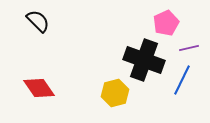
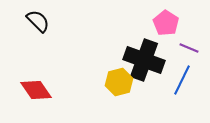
pink pentagon: rotated 15 degrees counterclockwise
purple line: rotated 36 degrees clockwise
red diamond: moved 3 px left, 2 px down
yellow hexagon: moved 4 px right, 11 px up
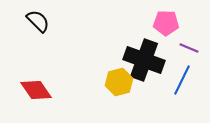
pink pentagon: rotated 30 degrees counterclockwise
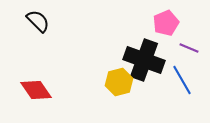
pink pentagon: rotated 25 degrees counterclockwise
blue line: rotated 56 degrees counterclockwise
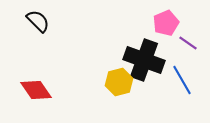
purple line: moved 1 px left, 5 px up; rotated 12 degrees clockwise
